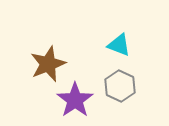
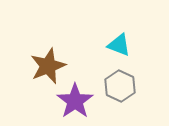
brown star: moved 2 px down
purple star: moved 1 px down
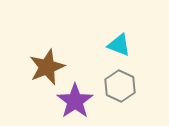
brown star: moved 1 px left, 1 px down
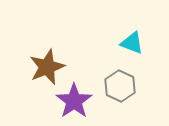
cyan triangle: moved 13 px right, 2 px up
purple star: moved 1 px left
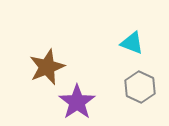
gray hexagon: moved 20 px right, 1 px down
purple star: moved 3 px right, 1 px down
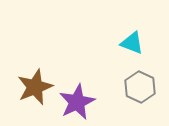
brown star: moved 12 px left, 20 px down
purple star: rotated 9 degrees clockwise
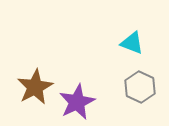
brown star: rotated 6 degrees counterclockwise
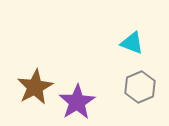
gray hexagon: rotated 12 degrees clockwise
purple star: rotated 6 degrees counterclockwise
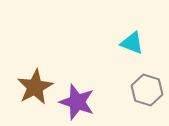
gray hexagon: moved 7 px right, 3 px down; rotated 20 degrees counterclockwise
purple star: rotated 21 degrees counterclockwise
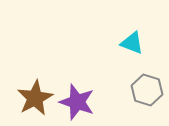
brown star: moved 11 px down
